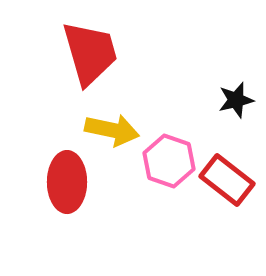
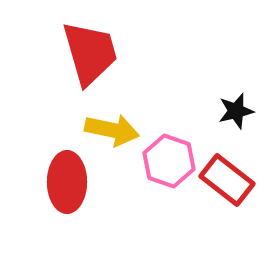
black star: moved 11 px down
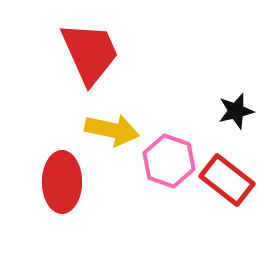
red trapezoid: rotated 8 degrees counterclockwise
red ellipse: moved 5 px left
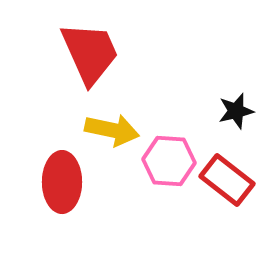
pink hexagon: rotated 15 degrees counterclockwise
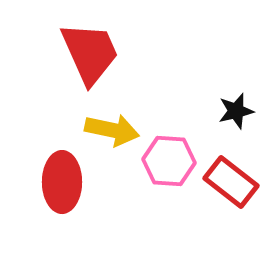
red rectangle: moved 4 px right, 2 px down
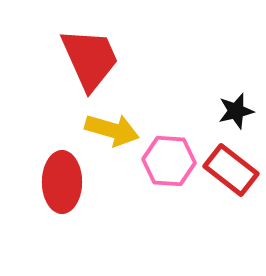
red trapezoid: moved 6 px down
yellow arrow: rotated 4 degrees clockwise
red rectangle: moved 12 px up
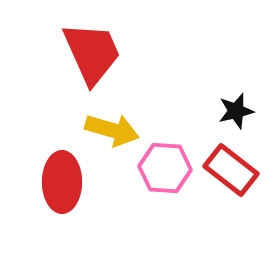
red trapezoid: moved 2 px right, 6 px up
pink hexagon: moved 4 px left, 7 px down
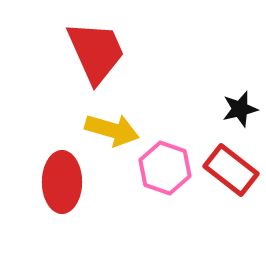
red trapezoid: moved 4 px right, 1 px up
black star: moved 4 px right, 2 px up
pink hexagon: rotated 15 degrees clockwise
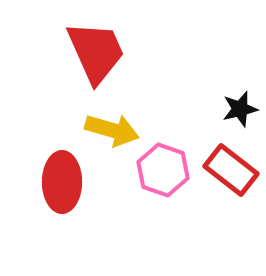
pink hexagon: moved 2 px left, 2 px down
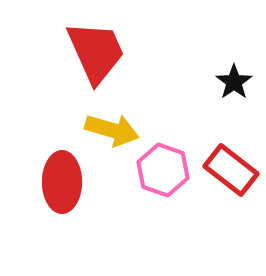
black star: moved 6 px left, 27 px up; rotated 21 degrees counterclockwise
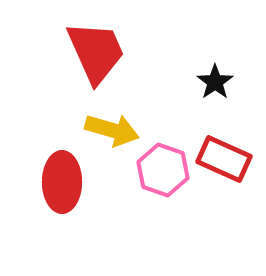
black star: moved 19 px left
red rectangle: moved 7 px left, 11 px up; rotated 14 degrees counterclockwise
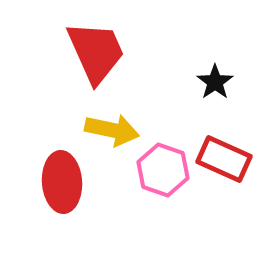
yellow arrow: rotated 4 degrees counterclockwise
red ellipse: rotated 4 degrees counterclockwise
